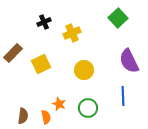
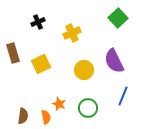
black cross: moved 6 px left
brown rectangle: rotated 60 degrees counterclockwise
purple semicircle: moved 15 px left
blue line: rotated 24 degrees clockwise
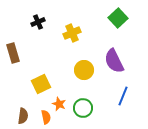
yellow square: moved 20 px down
green circle: moved 5 px left
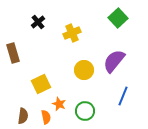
black cross: rotated 16 degrees counterclockwise
purple semicircle: rotated 65 degrees clockwise
green circle: moved 2 px right, 3 px down
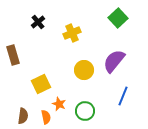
brown rectangle: moved 2 px down
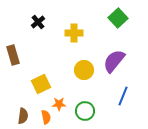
yellow cross: moved 2 px right; rotated 24 degrees clockwise
orange star: rotated 24 degrees counterclockwise
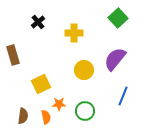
purple semicircle: moved 1 px right, 2 px up
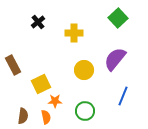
brown rectangle: moved 10 px down; rotated 12 degrees counterclockwise
orange star: moved 4 px left, 3 px up
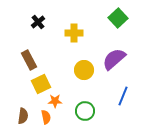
purple semicircle: moved 1 px left; rotated 10 degrees clockwise
brown rectangle: moved 16 px right, 5 px up
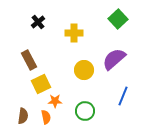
green square: moved 1 px down
